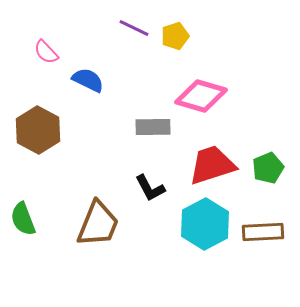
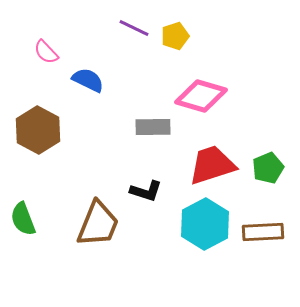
black L-shape: moved 4 px left, 3 px down; rotated 44 degrees counterclockwise
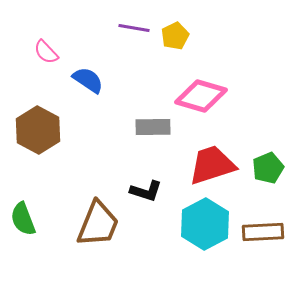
purple line: rotated 16 degrees counterclockwise
yellow pentagon: rotated 8 degrees counterclockwise
blue semicircle: rotated 8 degrees clockwise
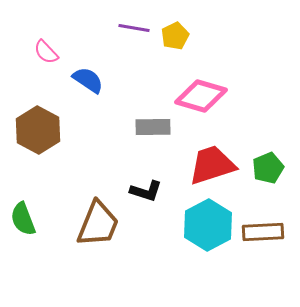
cyan hexagon: moved 3 px right, 1 px down
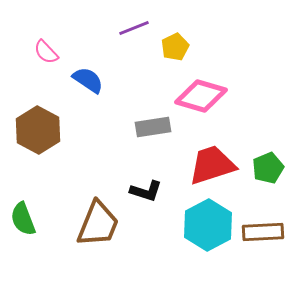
purple line: rotated 32 degrees counterclockwise
yellow pentagon: moved 11 px down
gray rectangle: rotated 8 degrees counterclockwise
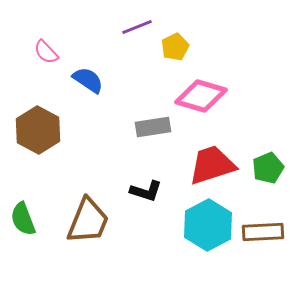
purple line: moved 3 px right, 1 px up
brown trapezoid: moved 10 px left, 3 px up
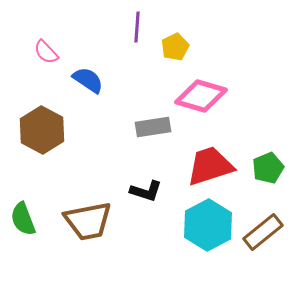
purple line: rotated 64 degrees counterclockwise
brown hexagon: moved 4 px right
red trapezoid: moved 2 px left, 1 px down
brown trapezoid: rotated 57 degrees clockwise
brown rectangle: rotated 36 degrees counterclockwise
